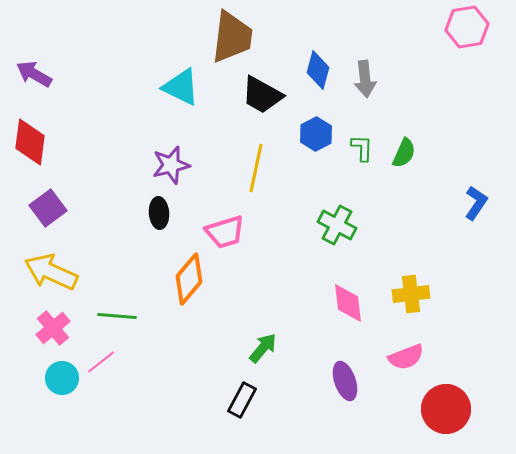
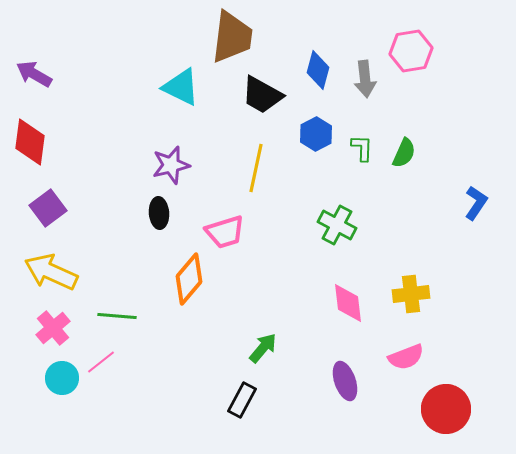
pink hexagon: moved 56 px left, 24 px down
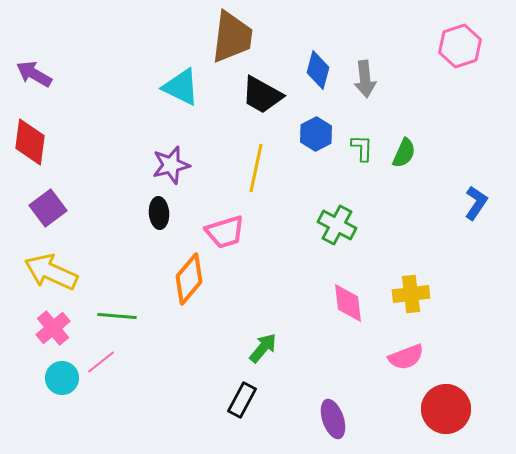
pink hexagon: moved 49 px right, 5 px up; rotated 9 degrees counterclockwise
purple ellipse: moved 12 px left, 38 px down
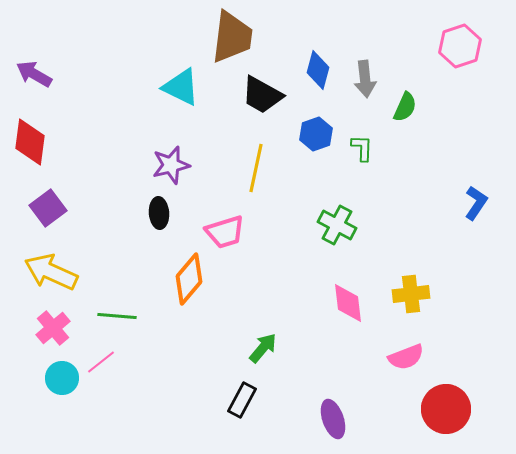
blue hexagon: rotated 8 degrees clockwise
green semicircle: moved 1 px right, 46 px up
